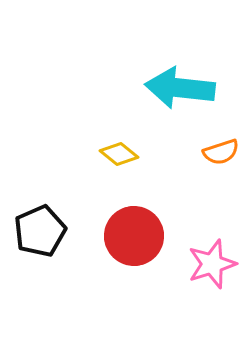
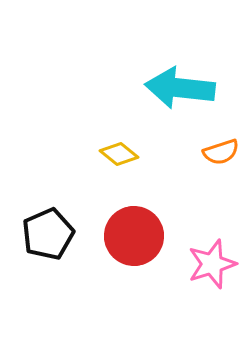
black pentagon: moved 8 px right, 3 px down
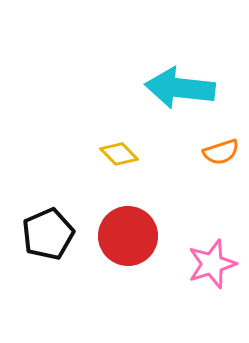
yellow diamond: rotated 6 degrees clockwise
red circle: moved 6 px left
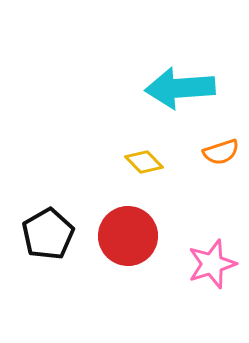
cyan arrow: rotated 10 degrees counterclockwise
yellow diamond: moved 25 px right, 8 px down
black pentagon: rotated 6 degrees counterclockwise
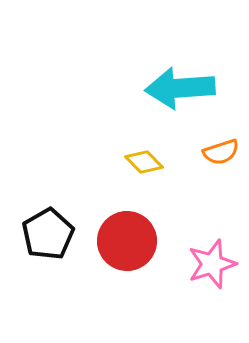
red circle: moved 1 px left, 5 px down
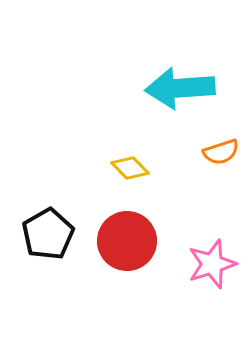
yellow diamond: moved 14 px left, 6 px down
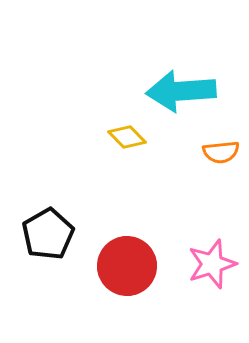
cyan arrow: moved 1 px right, 3 px down
orange semicircle: rotated 12 degrees clockwise
yellow diamond: moved 3 px left, 31 px up
red circle: moved 25 px down
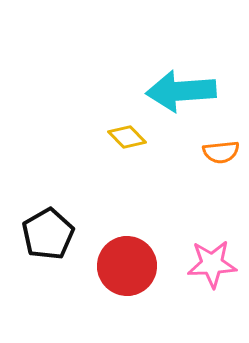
pink star: rotated 15 degrees clockwise
